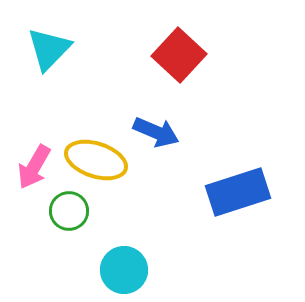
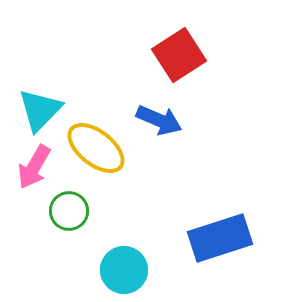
cyan triangle: moved 9 px left, 61 px down
red square: rotated 14 degrees clockwise
blue arrow: moved 3 px right, 12 px up
yellow ellipse: moved 12 px up; rotated 20 degrees clockwise
blue rectangle: moved 18 px left, 46 px down
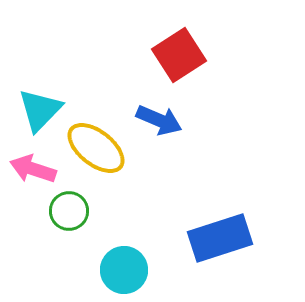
pink arrow: moved 1 px left, 2 px down; rotated 78 degrees clockwise
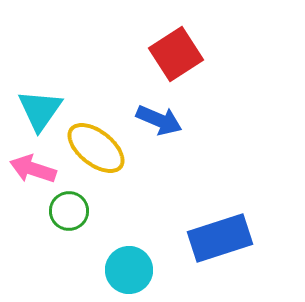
red square: moved 3 px left, 1 px up
cyan triangle: rotated 9 degrees counterclockwise
cyan circle: moved 5 px right
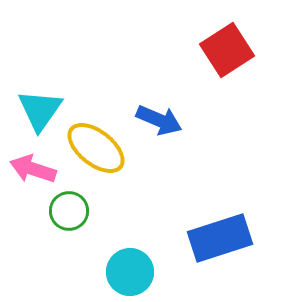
red square: moved 51 px right, 4 px up
cyan circle: moved 1 px right, 2 px down
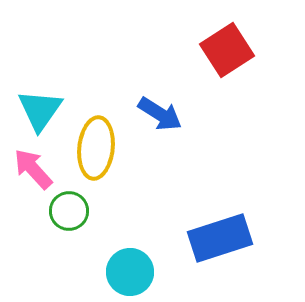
blue arrow: moved 1 px right, 6 px up; rotated 9 degrees clockwise
yellow ellipse: rotated 58 degrees clockwise
pink arrow: rotated 30 degrees clockwise
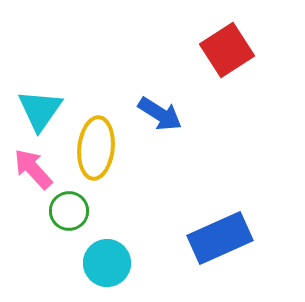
blue rectangle: rotated 6 degrees counterclockwise
cyan circle: moved 23 px left, 9 px up
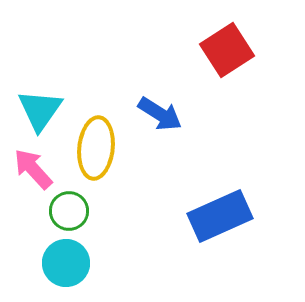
blue rectangle: moved 22 px up
cyan circle: moved 41 px left
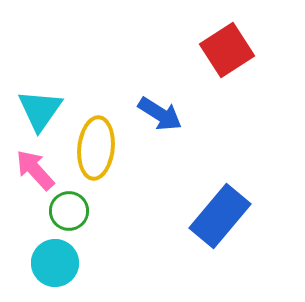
pink arrow: moved 2 px right, 1 px down
blue rectangle: rotated 26 degrees counterclockwise
cyan circle: moved 11 px left
